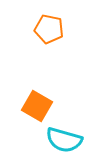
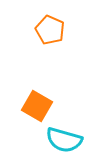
orange pentagon: moved 1 px right, 1 px down; rotated 12 degrees clockwise
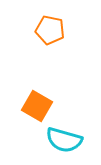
orange pentagon: rotated 12 degrees counterclockwise
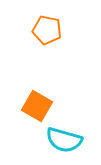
orange pentagon: moved 3 px left
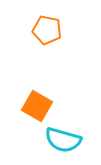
cyan semicircle: moved 1 px left
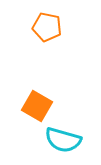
orange pentagon: moved 3 px up
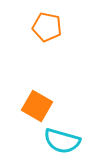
cyan semicircle: moved 1 px left, 1 px down
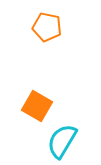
cyan semicircle: rotated 105 degrees clockwise
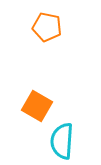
cyan semicircle: rotated 27 degrees counterclockwise
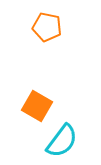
cyan semicircle: rotated 147 degrees counterclockwise
